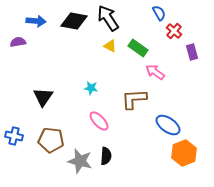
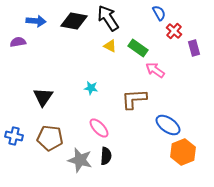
purple rectangle: moved 2 px right, 4 px up
pink arrow: moved 2 px up
pink ellipse: moved 7 px down
brown pentagon: moved 1 px left, 2 px up
orange hexagon: moved 1 px left, 1 px up
gray star: moved 1 px up
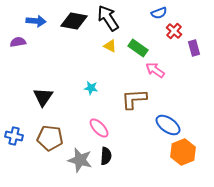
blue semicircle: rotated 98 degrees clockwise
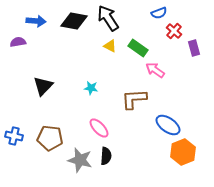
black triangle: moved 11 px up; rotated 10 degrees clockwise
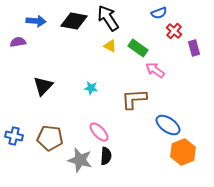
pink ellipse: moved 4 px down
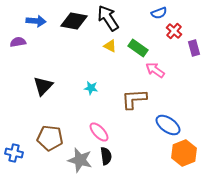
blue cross: moved 17 px down
orange hexagon: moved 1 px right, 1 px down
black semicircle: rotated 12 degrees counterclockwise
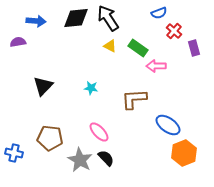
black diamond: moved 2 px right, 3 px up; rotated 16 degrees counterclockwise
pink arrow: moved 1 px right, 4 px up; rotated 36 degrees counterclockwise
black semicircle: moved 2 px down; rotated 36 degrees counterclockwise
gray star: rotated 15 degrees clockwise
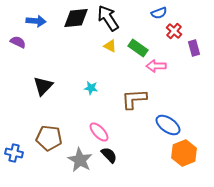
purple semicircle: rotated 35 degrees clockwise
brown pentagon: moved 1 px left
black semicircle: moved 3 px right, 3 px up
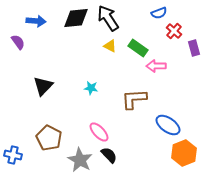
purple semicircle: rotated 28 degrees clockwise
brown pentagon: rotated 20 degrees clockwise
blue cross: moved 1 px left, 2 px down
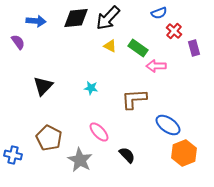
black arrow: rotated 104 degrees counterclockwise
black semicircle: moved 18 px right
